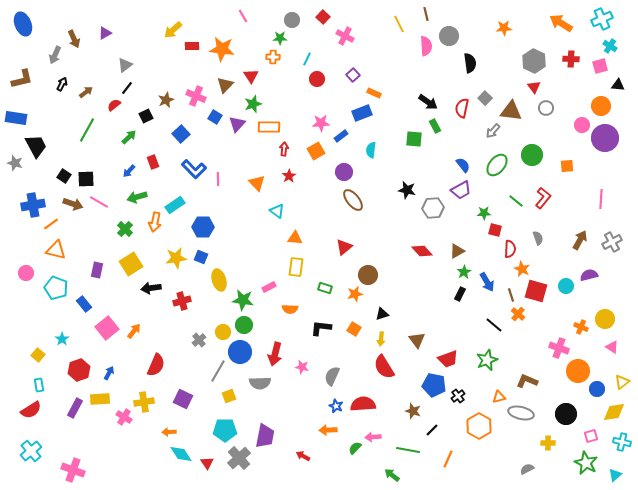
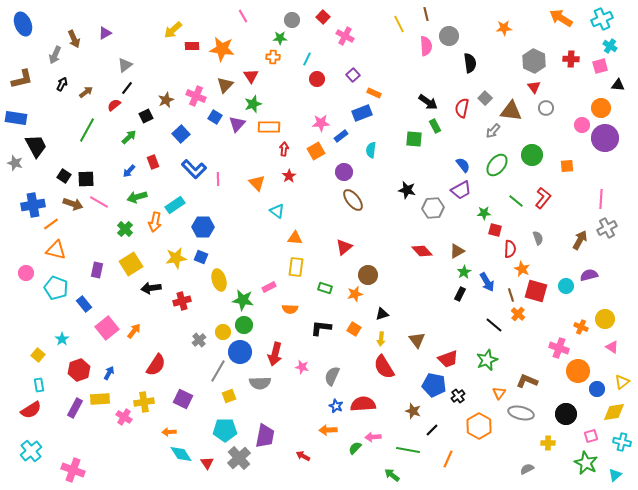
orange arrow at (561, 23): moved 5 px up
orange circle at (601, 106): moved 2 px down
gray cross at (612, 242): moved 5 px left, 14 px up
red semicircle at (156, 365): rotated 10 degrees clockwise
orange triangle at (499, 397): moved 4 px up; rotated 40 degrees counterclockwise
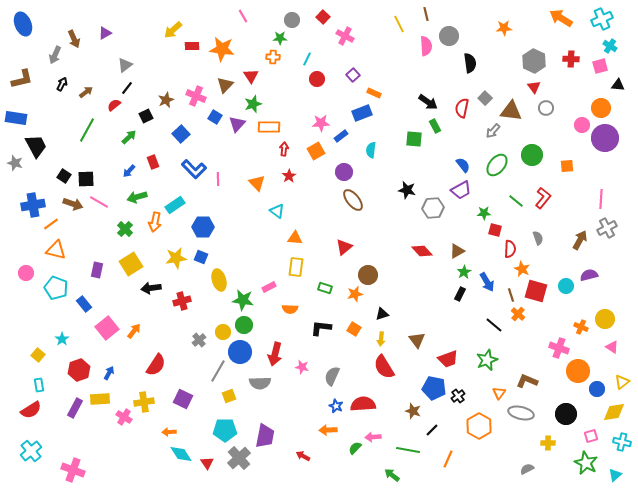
blue pentagon at (434, 385): moved 3 px down
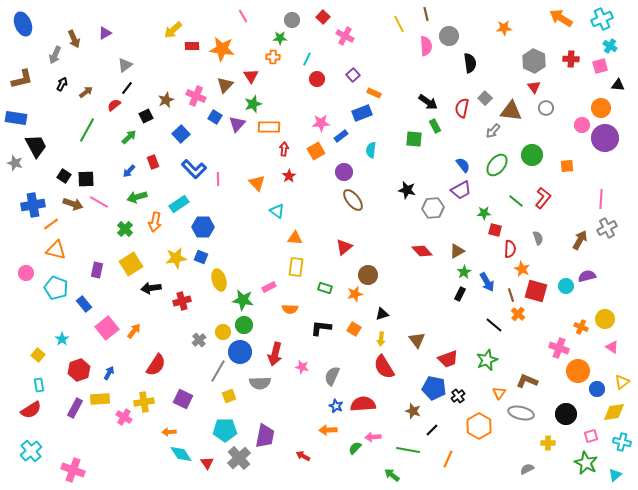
cyan rectangle at (175, 205): moved 4 px right, 1 px up
purple semicircle at (589, 275): moved 2 px left, 1 px down
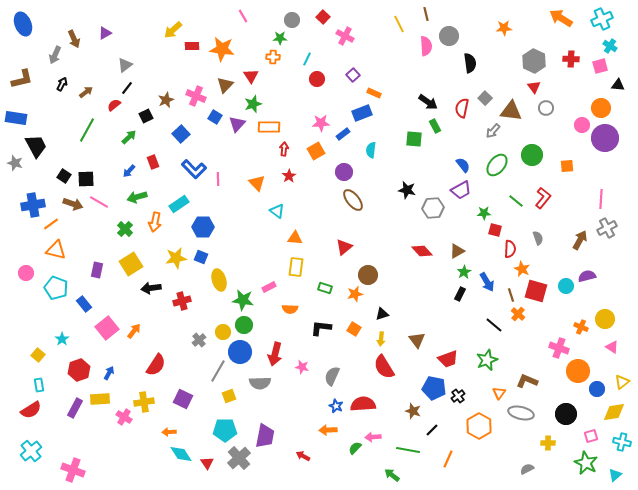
blue rectangle at (341, 136): moved 2 px right, 2 px up
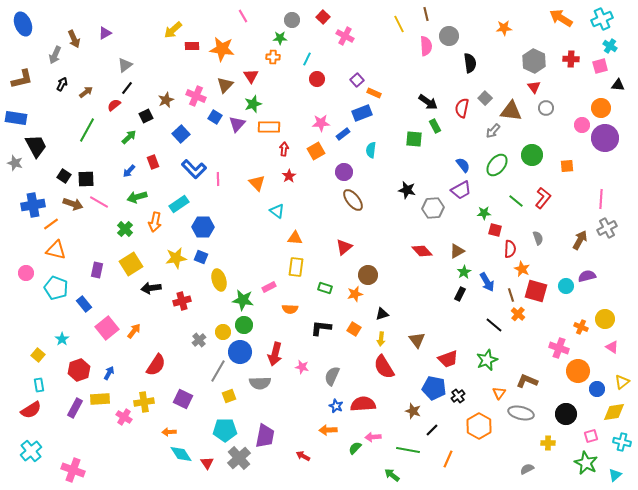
purple square at (353, 75): moved 4 px right, 5 px down
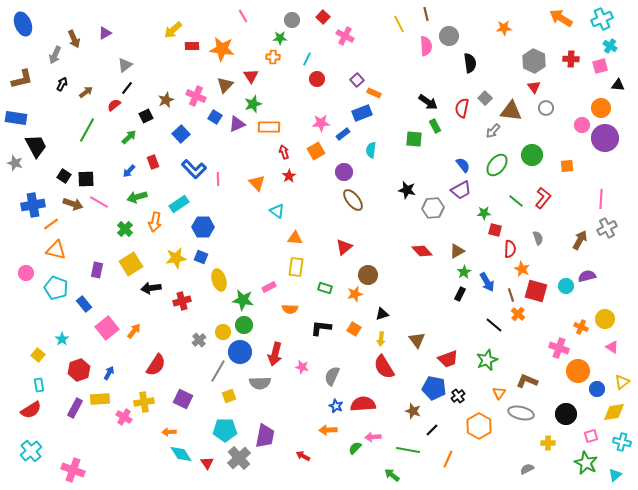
purple triangle at (237, 124): rotated 24 degrees clockwise
red arrow at (284, 149): moved 3 px down; rotated 24 degrees counterclockwise
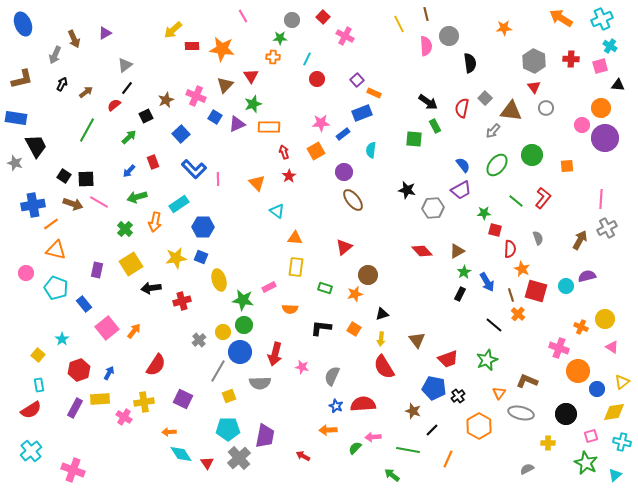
cyan pentagon at (225, 430): moved 3 px right, 1 px up
